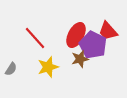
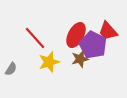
yellow star: moved 1 px right, 5 px up
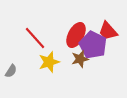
gray semicircle: moved 2 px down
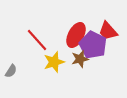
red line: moved 2 px right, 2 px down
yellow star: moved 5 px right
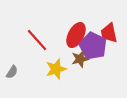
red trapezoid: moved 1 px right, 2 px down; rotated 30 degrees clockwise
purple pentagon: moved 1 px down
yellow star: moved 2 px right, 7 px down
gray semicircle: moved 1 px right, 1 px down
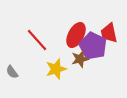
gray semicircle: rotated 112 degrees clockwise
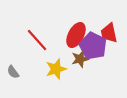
gray semicircle: moved 1 px right
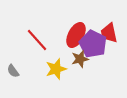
purple pentagon: moved 2 px up
gray semicircle: moved 1 px up
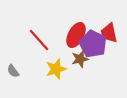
red line: moved 2 px right
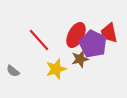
gray semicircle: rotated 16 degrees counterclockwise
